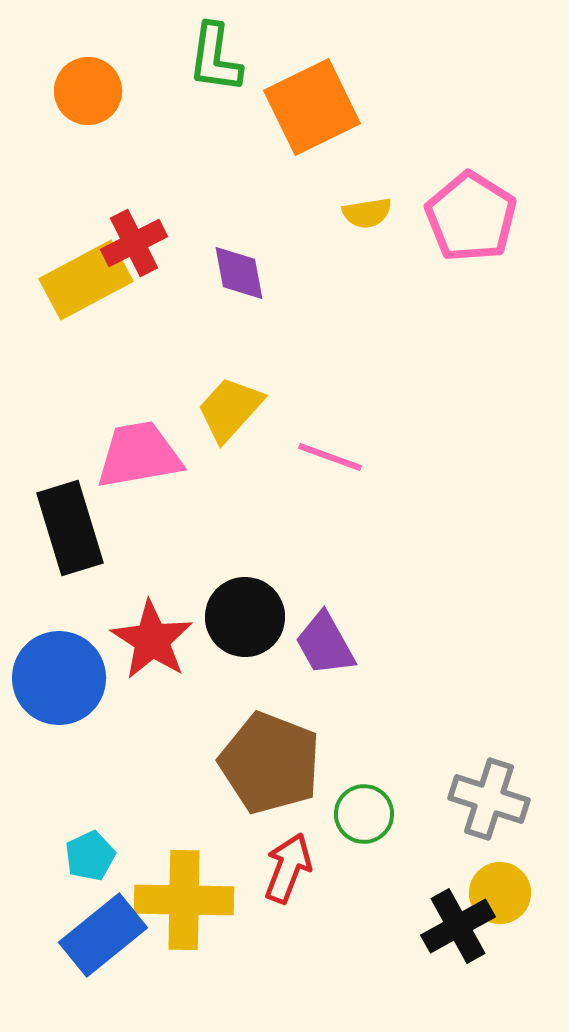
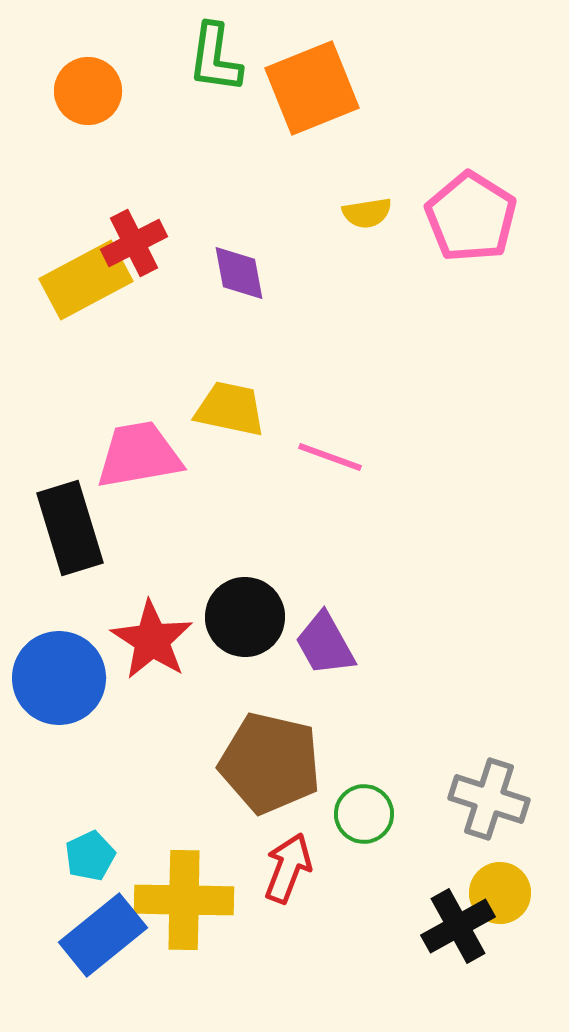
orange square: moved 19 px up; rotated 4 degrees clockwise
yellow trapezoid: rotated 60 degrees clockwise
brown pentagon: rotated 8 degrees counterclockwise
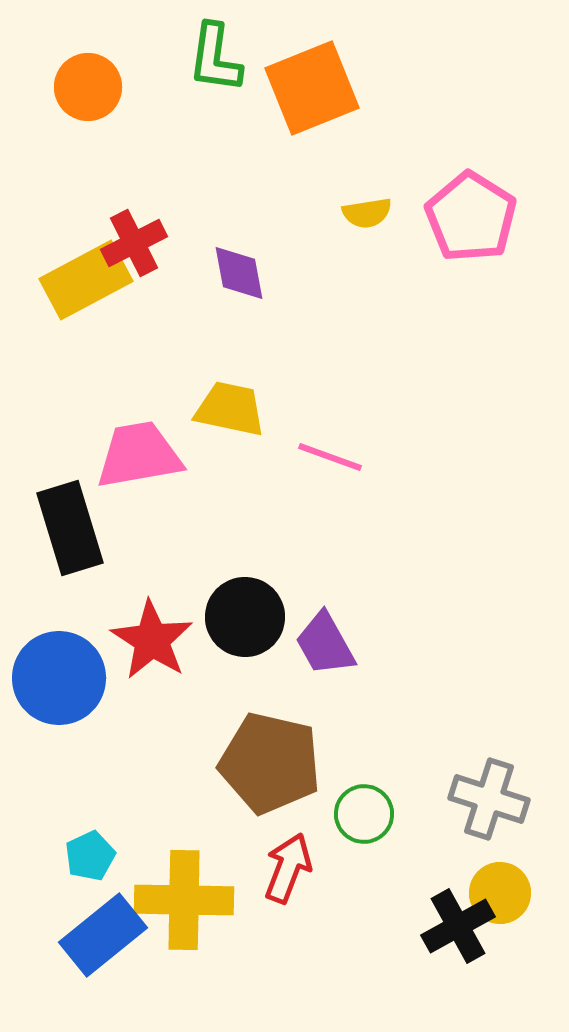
orange circle: moved 4 px up
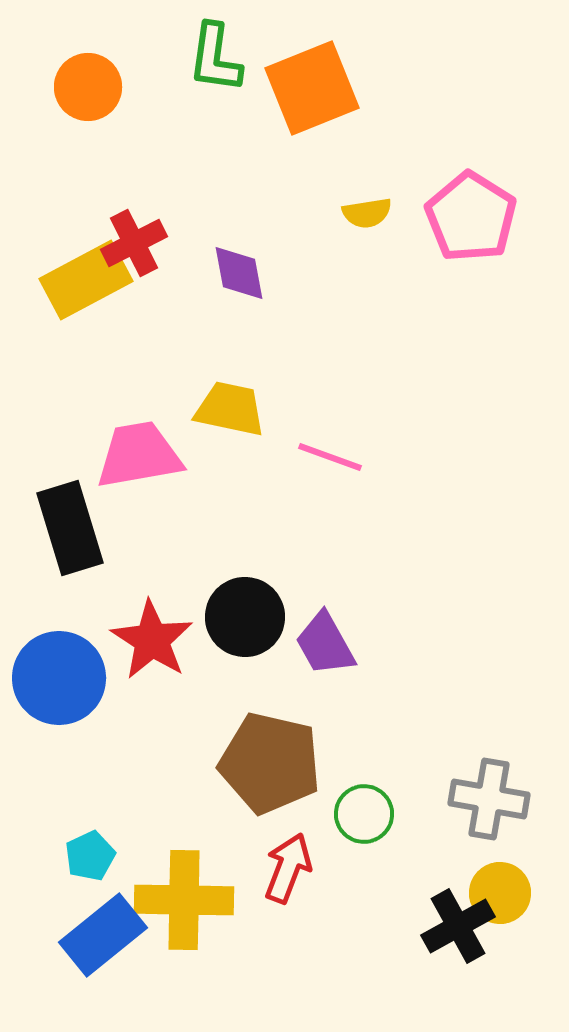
gray cross: rotated 8 degrees counterclockwise
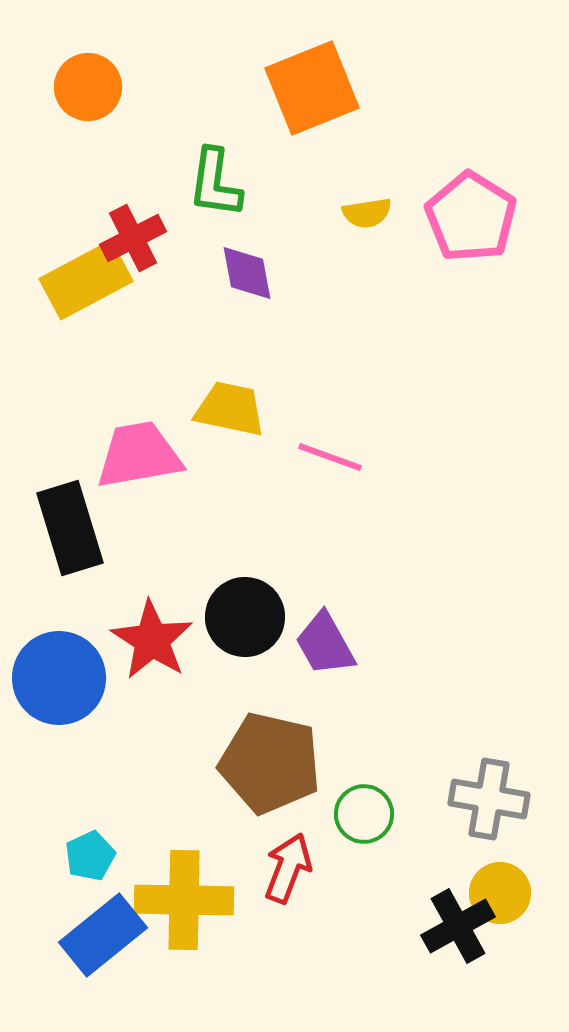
green L-shape: moved 125 px down
red cross: moved 1 px left, 5 px up
purple diamond: moved 8 px right
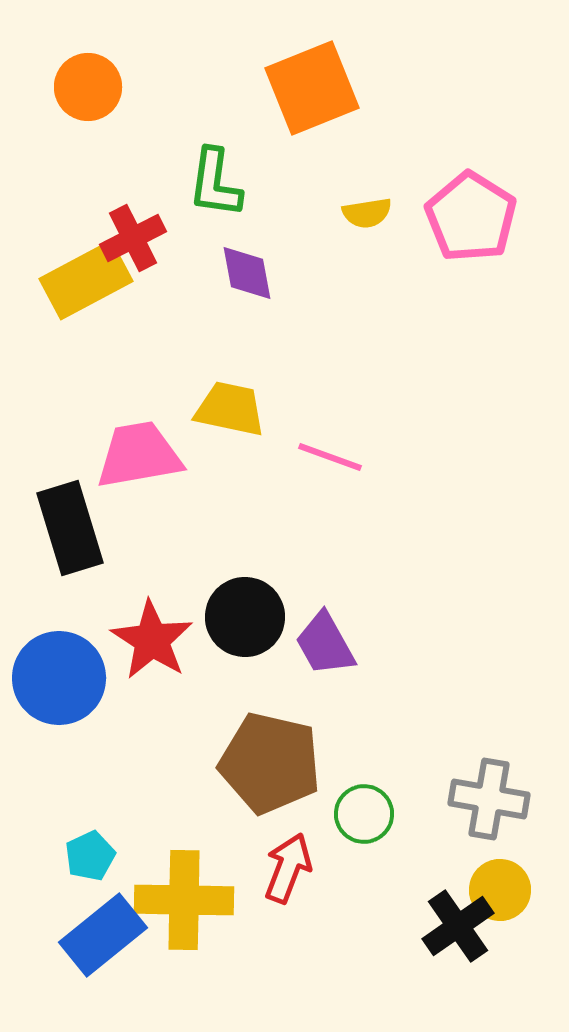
yellow circle: moved 3 px up
black cross: rotated 6 degrees counterclockwise
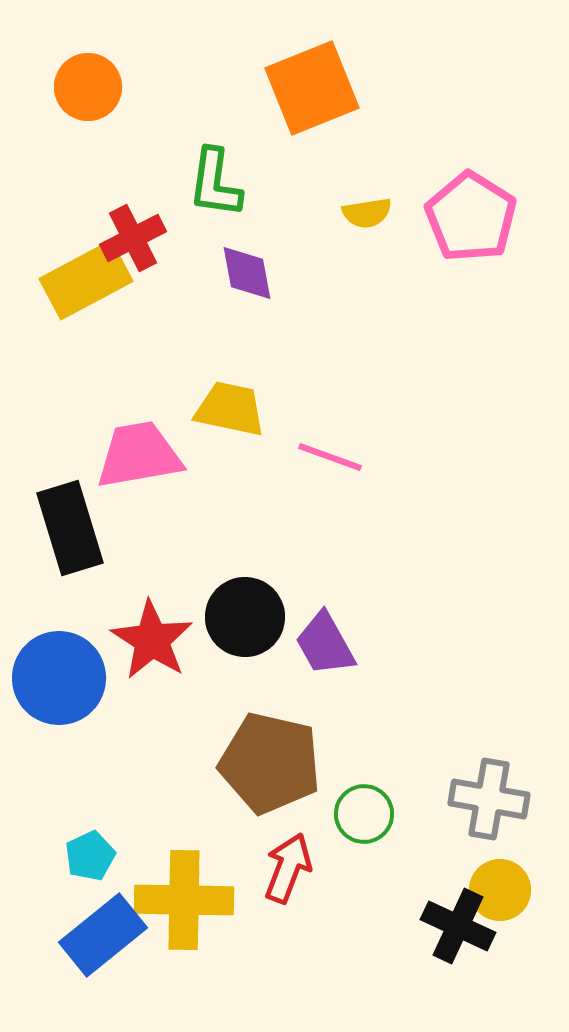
black cross: rotated 30 degrees counterclockwise
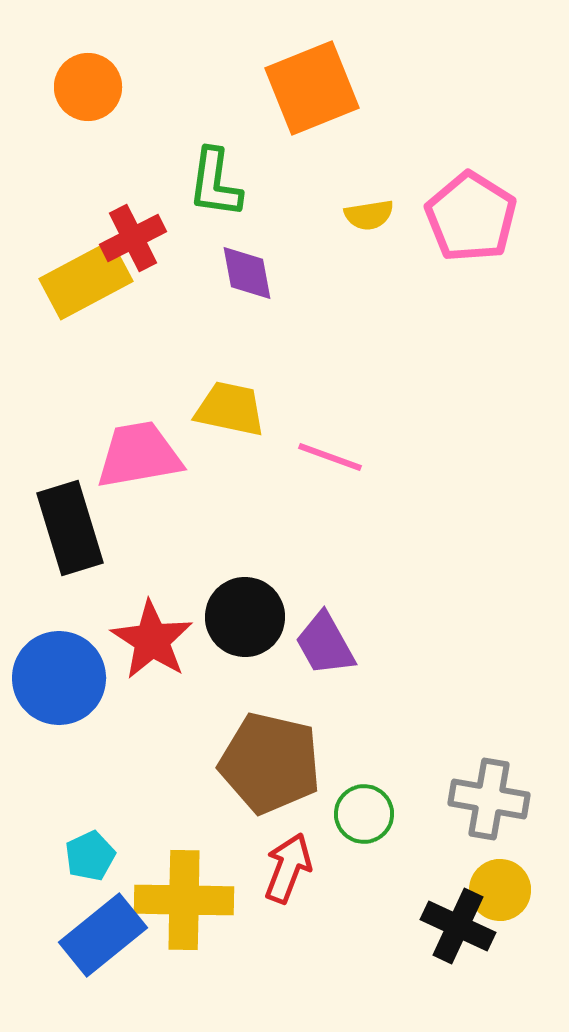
yellow semicircle: moved 2 px right, 2 px down
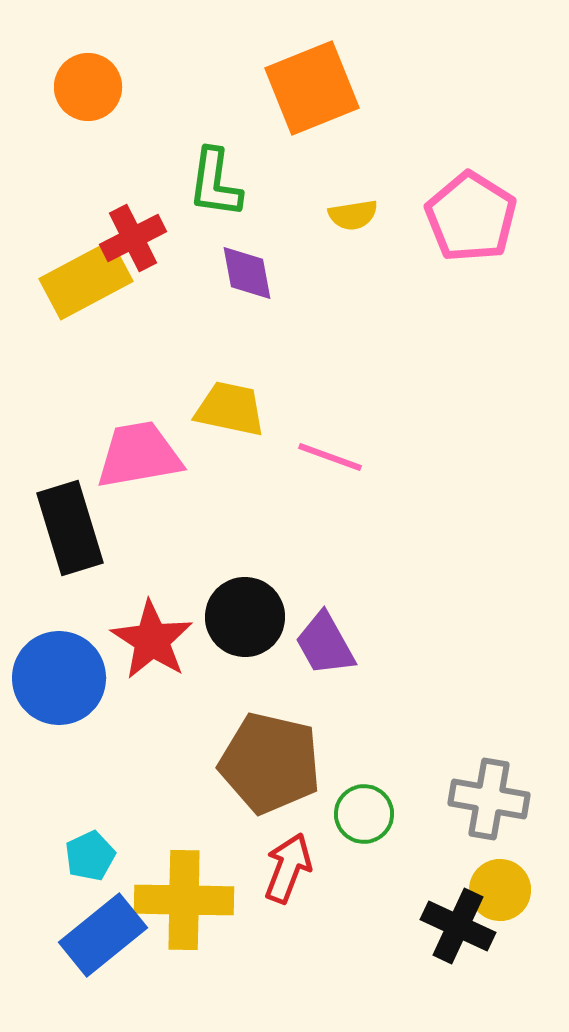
yellow semicircle: moved 16 px left
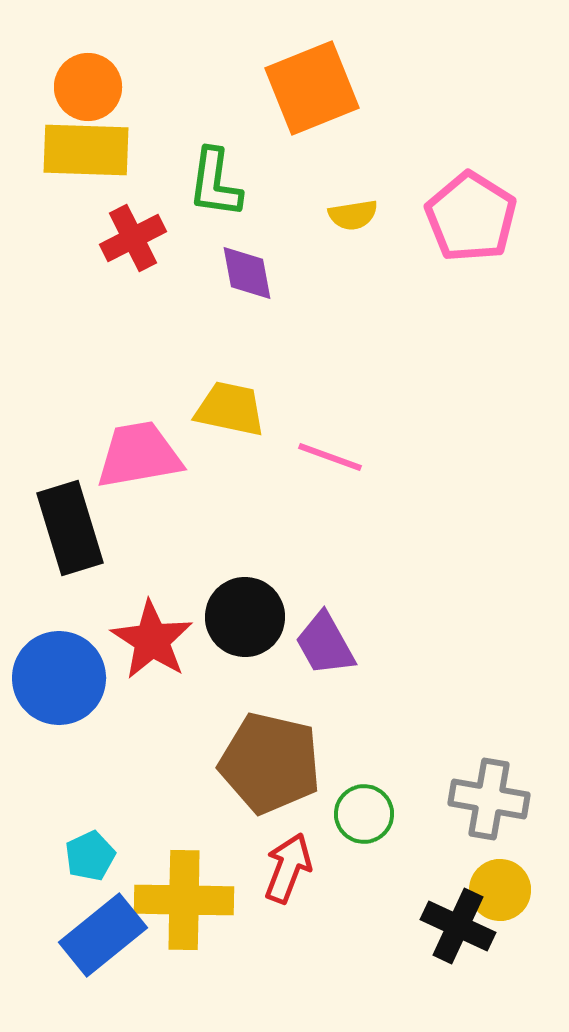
yellow rectangle: moved 130 px up; rotated 30 degrees clockwise
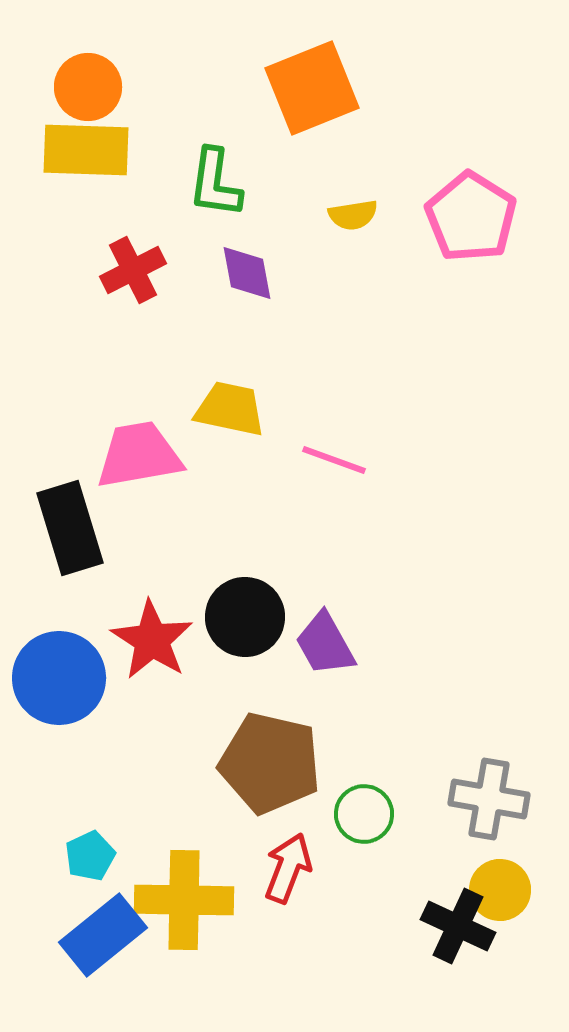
red cross: moved 32 px down
pink line: moved 4 px right, 3 px down
